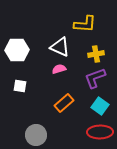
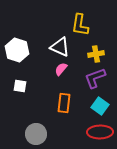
yellow L-shape: moved 5 px left, 1 px down; rotated 95 degrees clockwise
white hexagon: rotated 20 degrees clockwise
pink semicircle: moved 2 px right; rotated 32 degrees counterclockwise
orange rectangle: rotated 42 degrees counterclockwise
gray circle: moved 1 px up
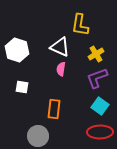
yellow cross: rotated 21 degrees counterclockwise
pink semicircle: rotated 32 degrees counterclockwise
purple L-shape: moved 2 px right
white square: moved 2 px right, 1 px down
orange rectangle: moved 10 px left, 6 px down
gray circle: moved 2 px right, 2 px down
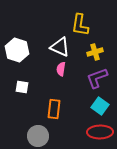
yellow cross: moved 1 px left, 2 px up; rotated 14 degrees clockwise
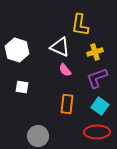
pink semicircle: moved 4 px right, 1 px down; rotated 48 degrees counterclockwise
orange rectangle: moved 13 px right, 5 px up
red ellipse: moved 3 px left
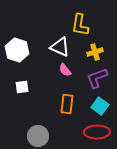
white square: rotated 16 degrees counterclockwise
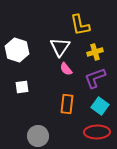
yellow L-shape: rotated 20 degrees counterclockwise
white triangle: rotated 40 degrees clockwise
pink semicircle: moved 1 px right, 1 px up
purple L-shape: moved 2 px left
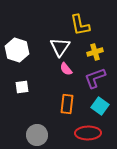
red ellipse: moved 9 px left, 1 px down
gray circle: moved 1 px left, 1 px up
